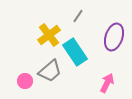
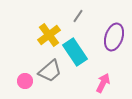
pink arrow: moved 4 px left
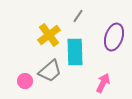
cyan rectangle: rotated 32 degrees clockwise
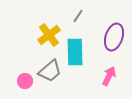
pink arrow: moved 6 px right, 7 px up
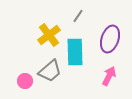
purple ellipse: moved 4 px left, 2 px down
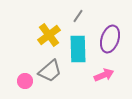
cyan rectangle: moved 3 px right, 3 px up
pink arrow: moved 5 px left, 1 px up; rotated 42 degrees clockwise
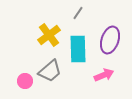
gray line: moved 3 px up
purple ellipse: moved 1 px down
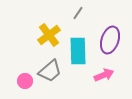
cyan rectangle: moved 2 px down
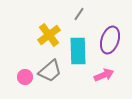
gray line: moved 1 px right, 1 px down
pink circle: moved 4 px up
